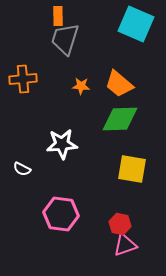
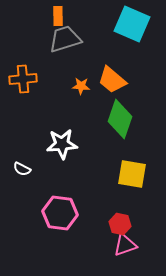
cyan square: moved 4 px left
gray trapezoid: rotated 56 degrees clockwise
orange trapezoid: moved 7 px left, 4 px up
green diamond: rotated 69 degrees counterclockwise
yellow square: moved 5 px down
pink hexagon: moved 1 px left, 1 px up
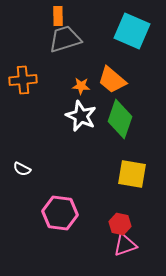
cyan square: moved 7 px down
orange cross: moved 1 px down
white star: moved 19 px right, 28 px up; rotated 28 degrees clockwise
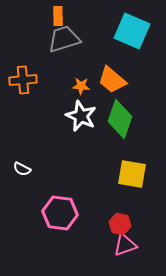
gray trapezoid: moved 1 px left
